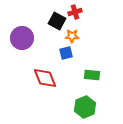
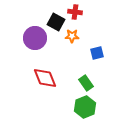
red cross: rotated 24 degrees clockwise
black square: moved 1 px left, 1 px down
purple circle: moved 13 px right
blue square: moved 31 px right
green rectangle: moved 6 px left, 8 px down; rotated 49 degrees clockwise
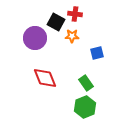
red cross: moved 2 px down
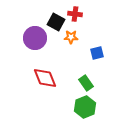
orange star: moved 1 px left, 1 px down
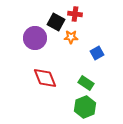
blue square: rotated 16 degrees counterclockwise
green rectangle: rotated 21 degrees counterclockwise
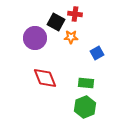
green rectangle: rotated 28 degrees counterclockwise
